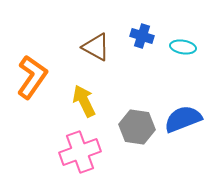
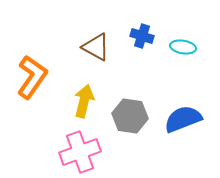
yellow arrow: rotated 40 degrees clockwise
gray hexagon: moved 7 px left, 11 px up
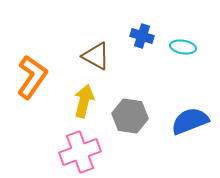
brown triangle: moved 9 px down
blue semicircle: moved 7 px right, 2 px down
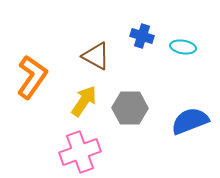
yellow arrow: rotated 20 degrees clockwise
gray hexagon: moved 8 px up; rotated 8 degrees counterclockwise
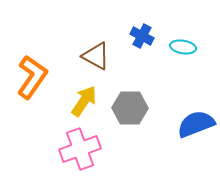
blue cross: rotated 10 degrees clockwise
blue semicircle: moved 6 px right, 3 px down
pink cross: moved 3 px up
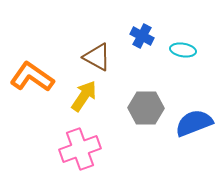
cyan ellipse: moved 3 px down
brown triangle: moved 1 px right, 1 px down
orange L-shape: rotated 90 degrees counterclockwise
yellow arrow: moved 5 px up
gray hexagon: moved 16 px right
blue semicircle: moved 2 px left, 1 px up
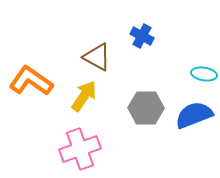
cyan ellipse: moved 21 px right, 24 px down
orange L-shape: moved 1 px left, 4 px down
blue semicircle: moved 8 px up
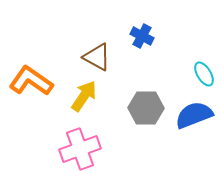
cyan ellipse: rotated 50 degrees clockwise
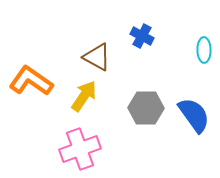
cyan ellipse: moved 24 px up; rotated 30 degrees clockwise
blue semicircle: rotated 75 degrees clockwise
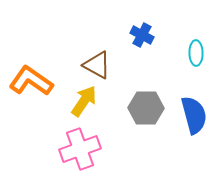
blue cross: moved 1 px up
cyan ellipse: moved 8 px left, 3 px down
brown triangle: moved 8 px down
yellow arrow: moved 5 px down
blue semicircle: rotated 21 degrees clockwise
